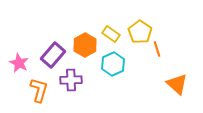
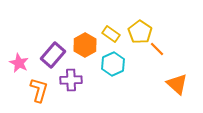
orange line: rotated 28 degrees counterclockwise
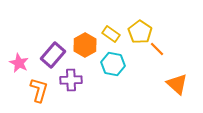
cyan hexagon: rotated 25 degrees counterclockwise
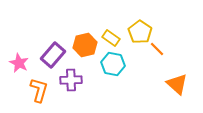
yellow rectangle: moved 4 px down
orange hexagon: rotated 15 degrees clockwise
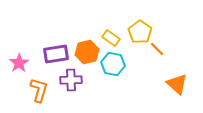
orange hexagon: moved 2 px right, 7 px down
purple rectangle: moved 3 px right, 1 px up; rotated 40 degrees clockwise
pink star: rotated 12 degrees clockwise
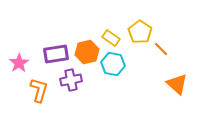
orange line: moved 4 px right
purple cross: rotated 10 degrees counterclockwise
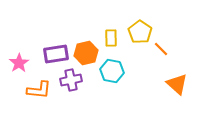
yellow rectangle: rotated 54 degrees clockwise
orange hexagon: moved 1 px left, 1 px down
cyan hexagon: moved 1 px left, 7 px down
orange L-shape: rotated 80 degrees clockwise
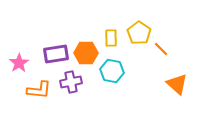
yellow pentagon: moved 1 px left, 1 px down
orange hexagon: rotated 15 degrees clockwise
purple cross: moved 2 px down
